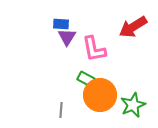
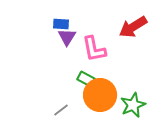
gray line: rotated 49 degrees clockwise
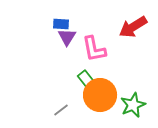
green rectangle: rotated 24 degrees clockwise
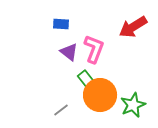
purple triangle: moved 2 px right, 15 px down; rotated 24 degrees counterclockwise
pink L-shape: rotated 148 degrees counterclockwise
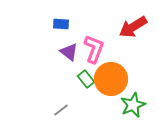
orange circle: moved 11 px right, 16 px up
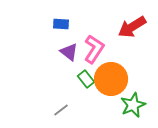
red arrow: moved 1 px left
pink L-shape: rotated 12 degrees clockwise
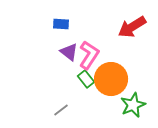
pink L-shape: moved 5 px left, 6 px down
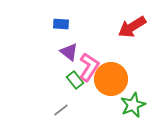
pink L-shape: moved 12 px down
green rectangle: moved 11 px left, 1 px down
